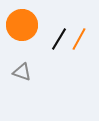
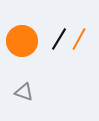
orange circle: moved 16 px down
gray triangle: moved 2 px right, 20 px down
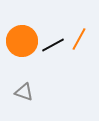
black line: moved 6 px left, 6 px down; rotated 30 degrees clockwise
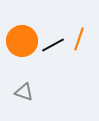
orange line: rotated 10 degrees counterclockwise
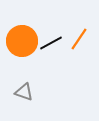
orange line: rotated 15 degrees clockwise
black line: moved 2 px left, 2 px up
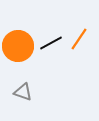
orange circle: moved 4 px left, 5 px down
gray triangle: moved 1 px left
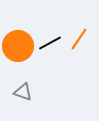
black line: moved 1 px left
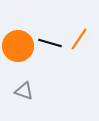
black line: rotated 45 degrees clockwise
gray triangle: moved 1 px right, 1 px up
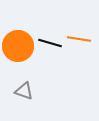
orange line: rotated 65 degrees clockwise
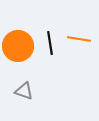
black line: rotated 65 degrees clockwise
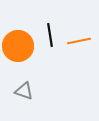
orange line: moved 2 px down; rotated 20 degrees counterclockwise
black line: moved 8 px up
